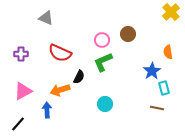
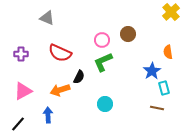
gray triangle: moved 1 px right
blue arrow: moved 1 px right, 5 px down
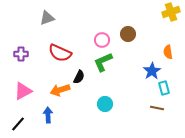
yellow cross: rotated 24 degrees clockwise
gray triangle: rotated 42 degrees counterclockwise
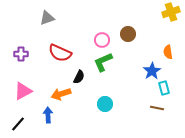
orange arrow: moved 1 px right, 4 px down
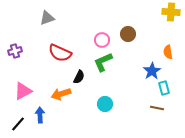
yellow cross: rotated 24 degrees clockwise
purple cross: moved 6 px left, 3 px up; rotated 16 degrees counterclockwise
blue arrow: moved 8 px left
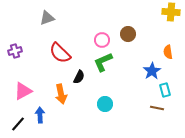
red semicircle: rotated 20 degrees clockwise
cyan rectangle: moved 1 px right, 2 px down
orange arrow: rotated 84 degrees counterclockwise
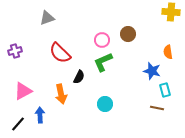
blue star: rotated 24 degrees counterclockwise
